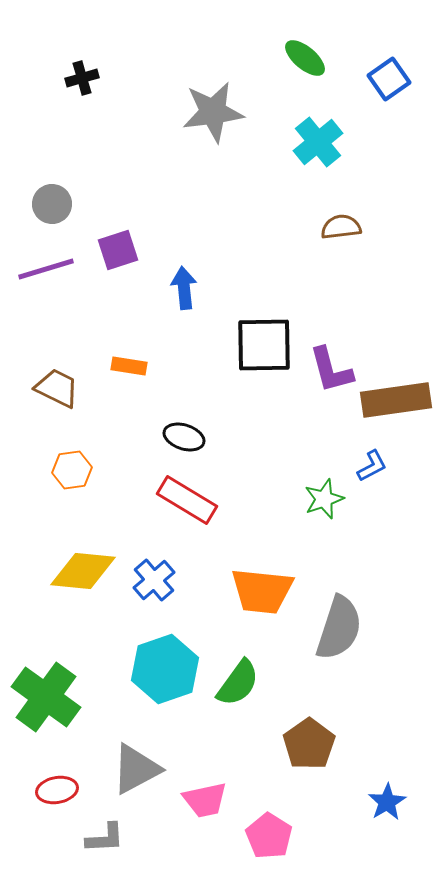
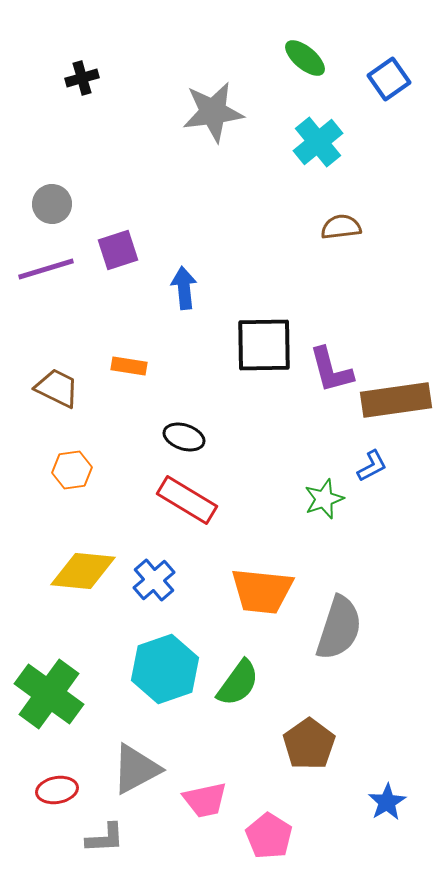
green cross: moved 3 px right, 3 px up
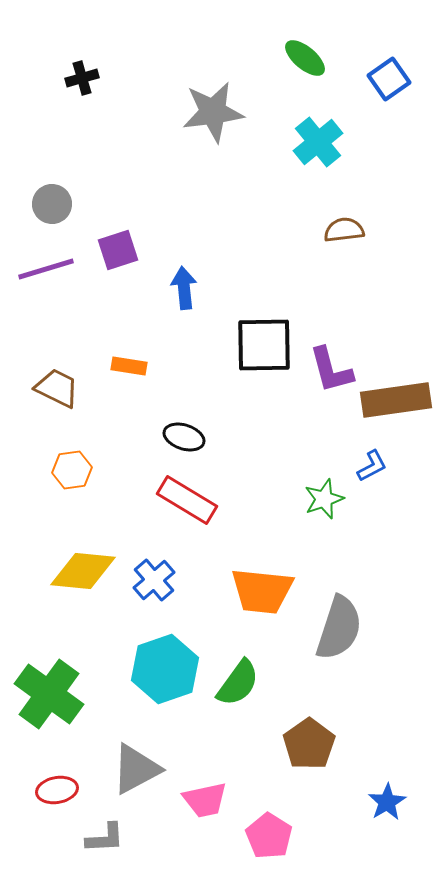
brown semicircle: moved 3 px right, 3 px down
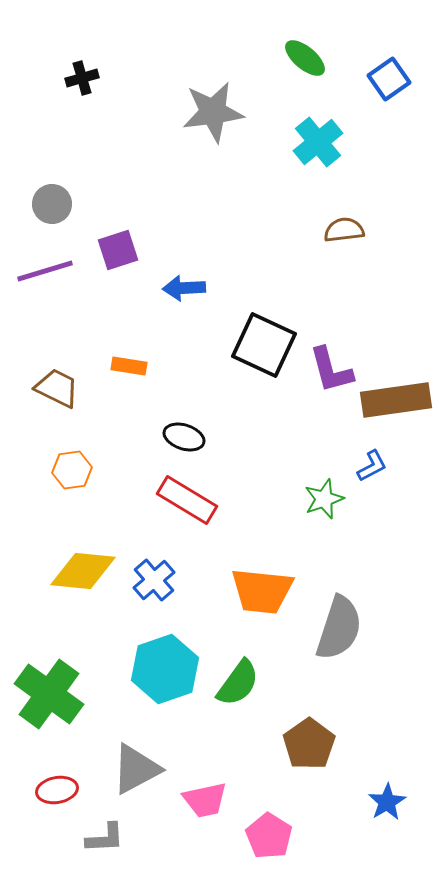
purple line: moved 1 px left, 2 px down
blue arrow: rotated 87 degrees counterclockwise
black square: rotated 26 degrees clockwise
